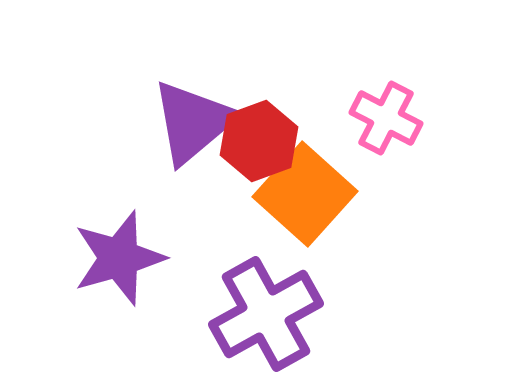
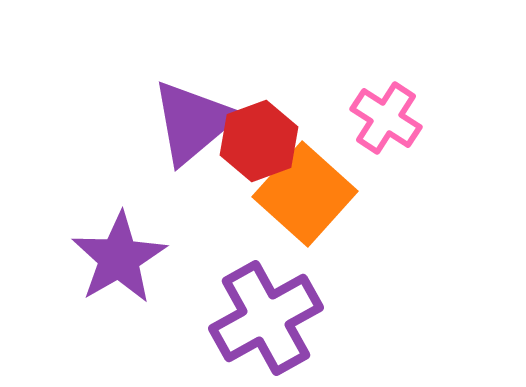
pink cross: rotated 6 degrees clockwise
purple star: rotated 14 degrees counterclockwise
purple cross: moved 4 px down
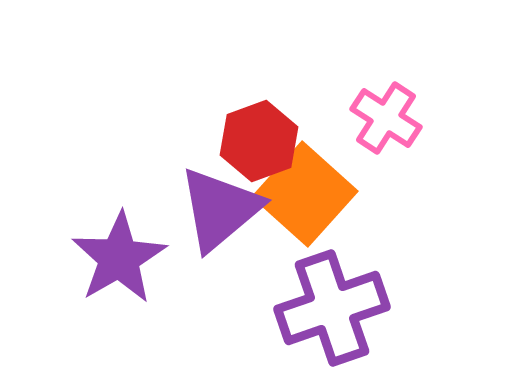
purple triangle: moved 27 px right, 87 px down
purple cross: moved 66 px right, 10 px up; rotated 10 degrees clockwise
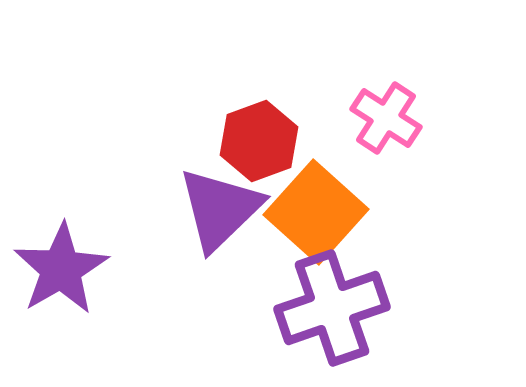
orange square: moved 11 px right, 18 px down
purple triangle: rotated 4 degrees counterclockwise
purple star: moved 58 px left, 11 px down
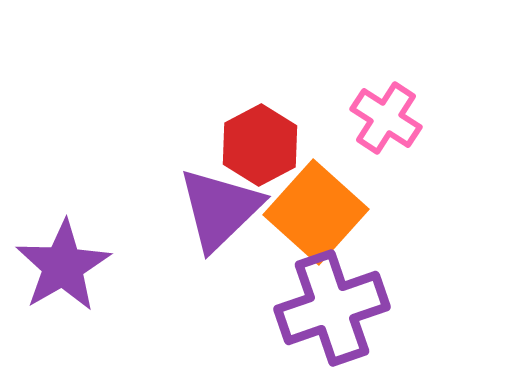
red hexagon: moved 1 px right, 4 px down; rotated 8 degrees counterclockwise
purple star: moved 2 px right, 3 px up
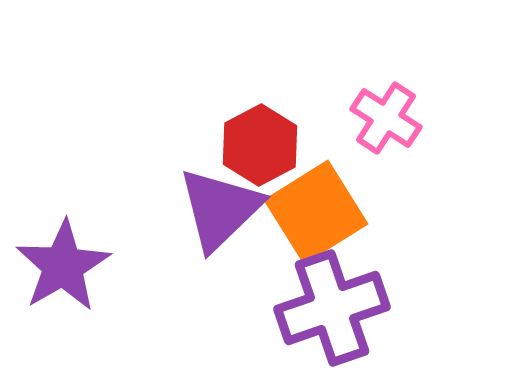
orange square: rotated 16 degrees clockwise
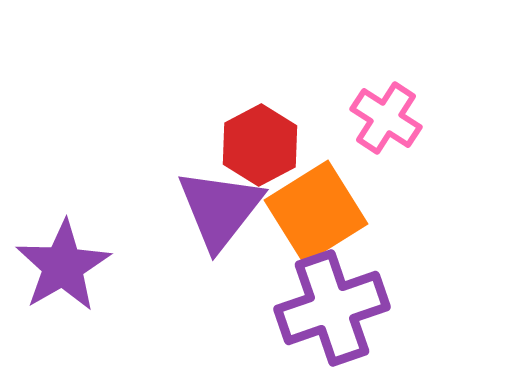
purple triangle: rotated 8 degrees counterclockwise
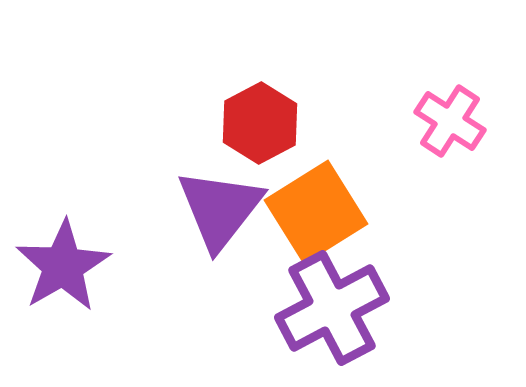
pink cross: moved 64 px right, 3 px down
red hexagon: moved 22 px up
purple cross: rotated 9 degrees counterclockwise
